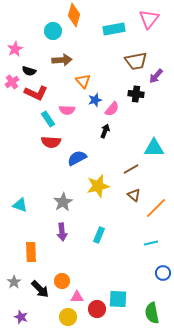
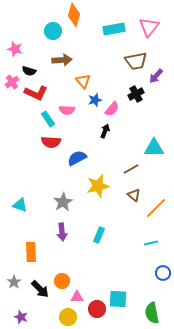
pink triangle at (149, 19): moved 8 px down
pink star at (15, 49): rotated 28 degrees counterclockwise
black cross at (136, 94): rotated 35 degrees counterclockwise
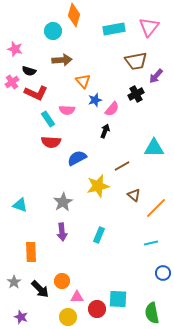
brown line at (131, 169): moved 9 px left, 3 px up
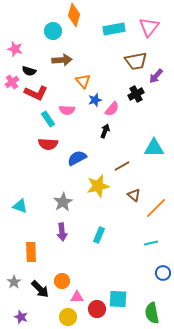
red semicircle at (51, 142): moved 3 px left, 2 px down
cyan triangle at (20, 205): moved 1 px down
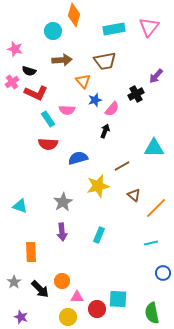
brown trapezoid at (136, 61): moved 31 px left
blue semicircle at (77, 158): moved 1 px right; rotated 12 degrees clockwise
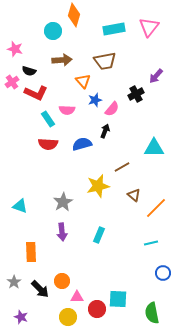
blue semicircle at (78, 158): moved 4 px right, 14 px up
brown line at (122, 166): moved 1 px down
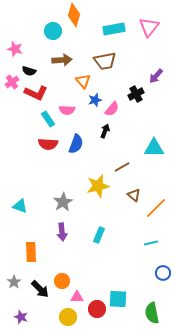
blue semicircle at (82, 144): moved 6 px left; rotated 126 degrees clockwise
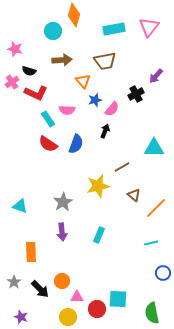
red semicircle at (48, 144): rotated 30 degrees clockwise
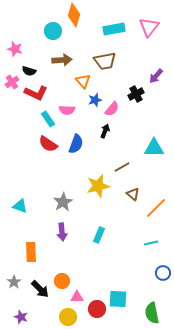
brown triangle at (134, 195): moved 1 px left, 1 px up
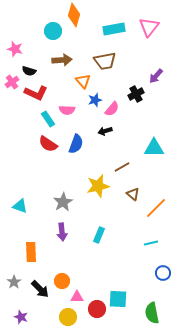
black arrow at (105, 131): rotated 128 degrees counterclockwise
